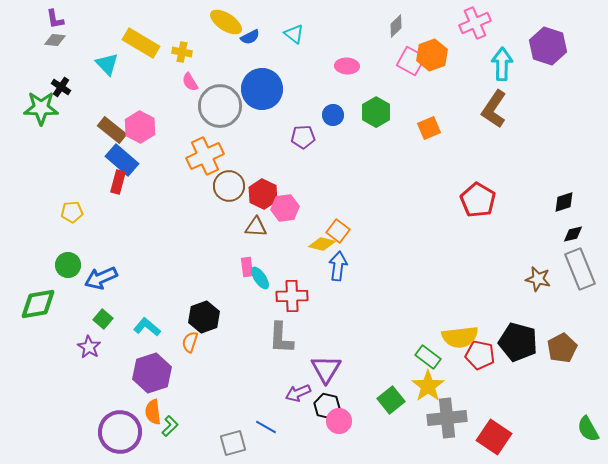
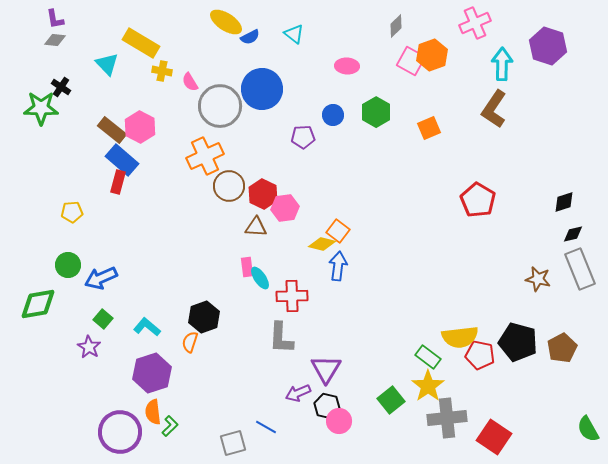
yellow cross at (182, 52): moved 20 px left, 19 px down
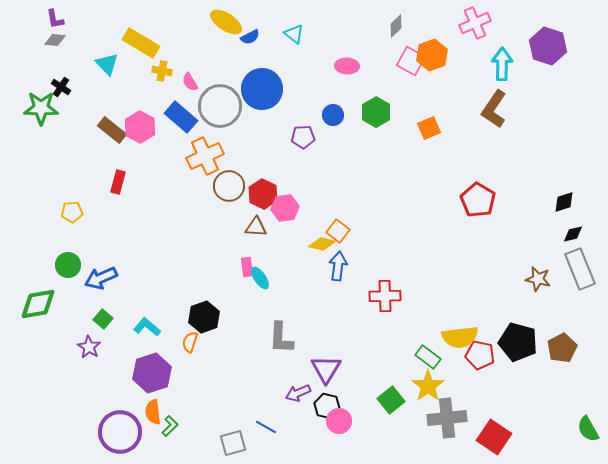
blue rectangle at (122, 160): moved 59 px right, 43 px up
red cross at (292, 296): moved 93 px right
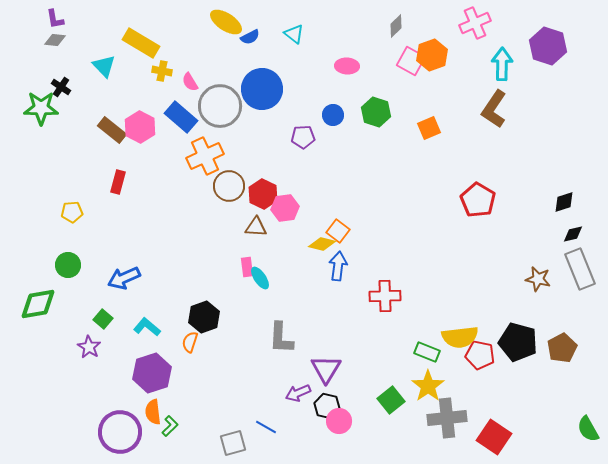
cyan triangle at (107, 64): moved 3 px left, 2 px down
green hexagon at (376, 112): rotated 12 degrees counterclockwise
blue arrow at (101, 278): moved 23 px right
green rectangle at (428, 357): moved 1 px left, 5 px up; rotated 15 degrees counterclockwise
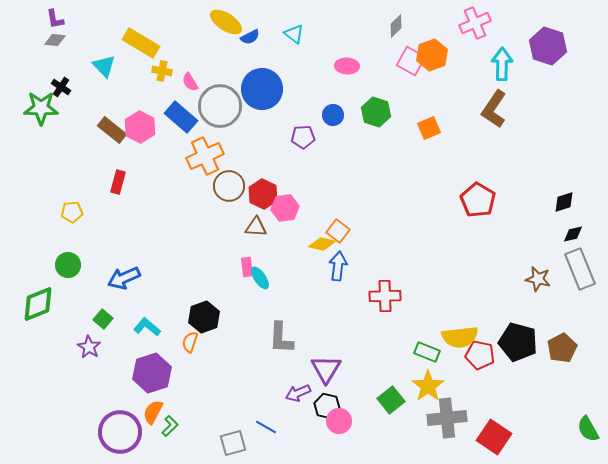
green diamond at (38, 304): rotated 12 degrees counterclockwise
orange semicircle at (153, 412): rotated 35 degrees clockwise
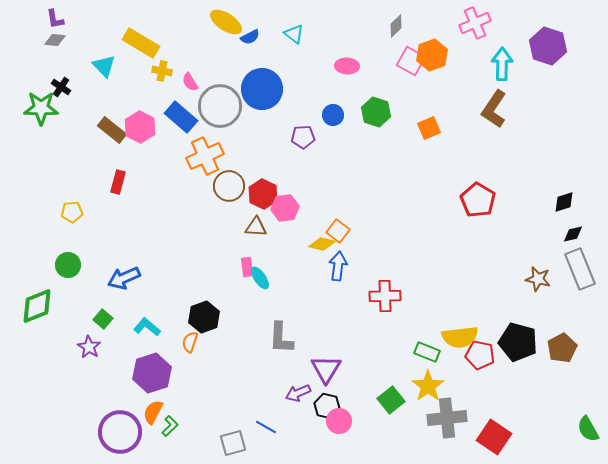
green diamond at (38, 304): moved 1 px left, 2 px down
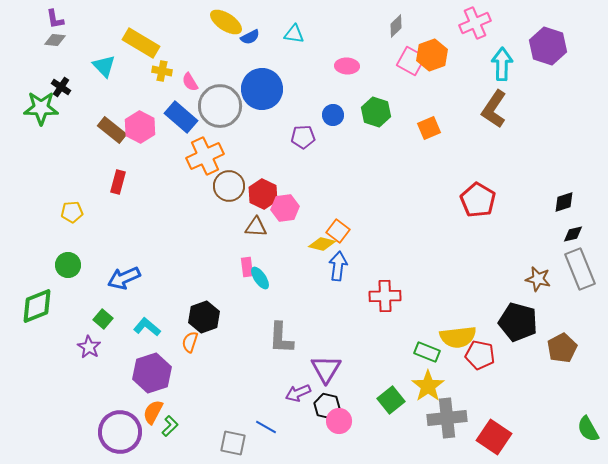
cyan triangle at (294, 34): rotated 30 degrees counterclockwise
yellow semicircle at (460, 337): moved 2 px left
black pentagon at (518, 342): moved 20 px up
gray square at (233, 443): rotated 28 degrees clockwise
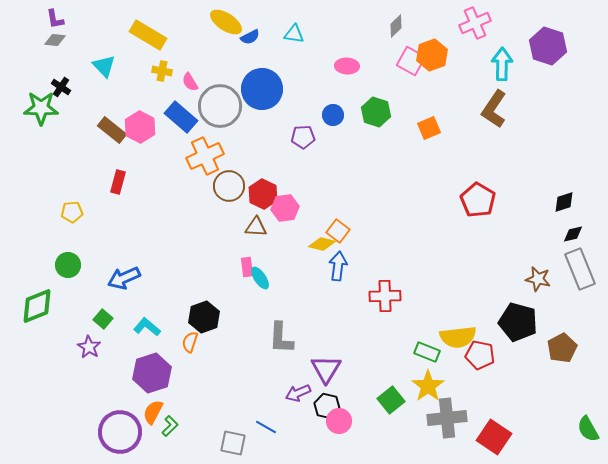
yellow rectangle at (141, 43): moved 7 px right, 8 px up
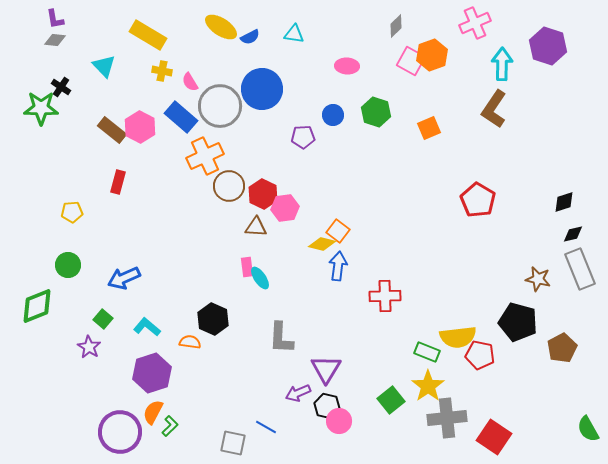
yellow ellipse at (226, 22): moved 5 px left, 5 px down
black hexagon at (204, 317): moved 9 px right, 2 px down; rotated 16 degrees counterclockwise
orange semicircle at (190, 342): rotated 80 degrees clockwise
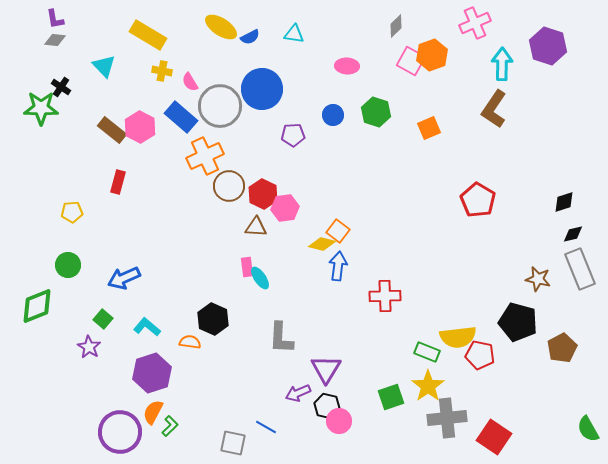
purple pentagon at (303, 137): moved 10 px left, 2 px up
green square at (391, 400): moved 3 px up; rotated 20 degrees clockwise
